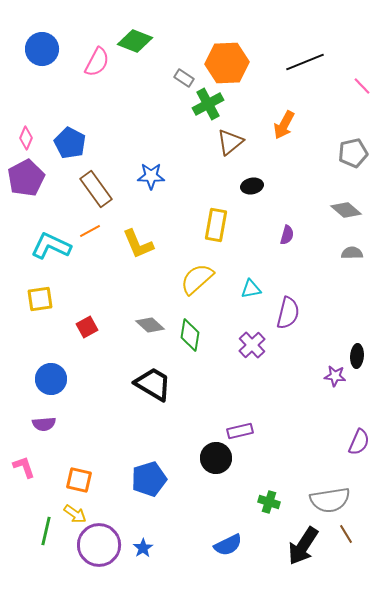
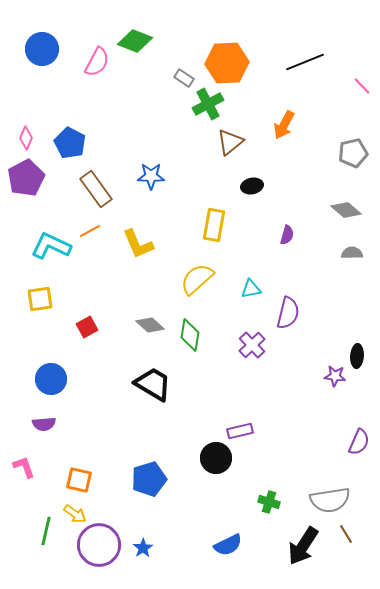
yellow rectangle at (216, 225): moved 2 px left
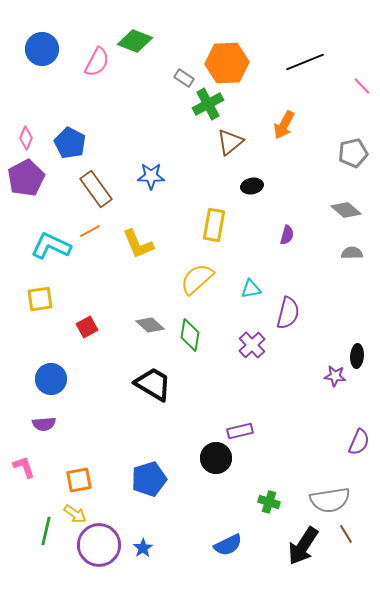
orange square at (79, 480): rotated 24 degrees counterclockwise
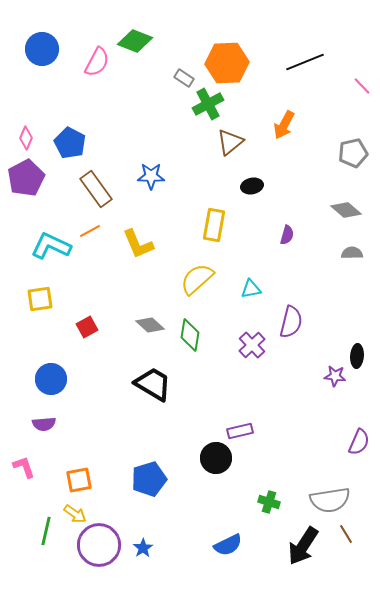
purple semicircle at (288, 313): moved 3 px right, 9 px down
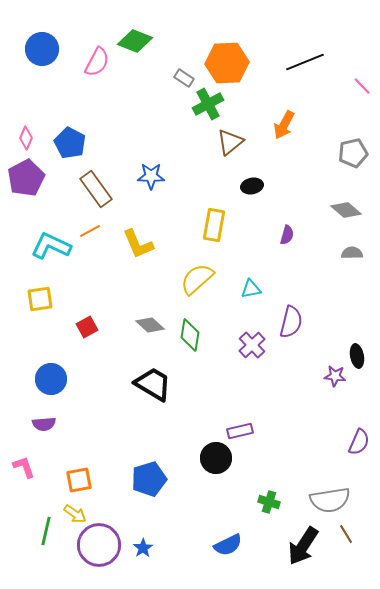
black ellipse at (357, 356): rotated 15 degrees counterclockwise
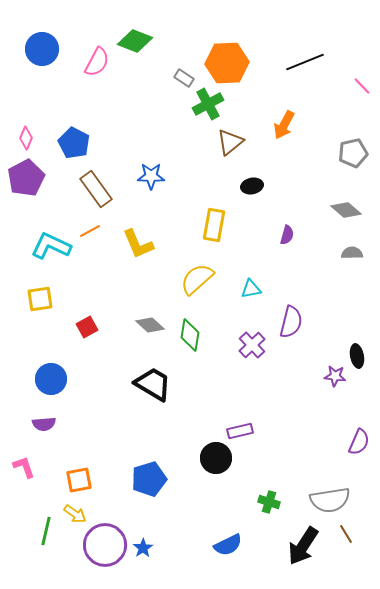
blue pentagon at (70, 143): moved 4 px right
purple circle at (99, 545): moved 6 px right
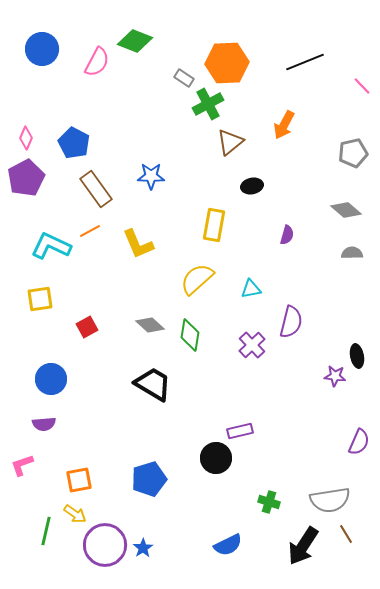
pink L-shape at (24, 467): moved 2 px left, 2 px up; rotated 90 degrees counterclockwise
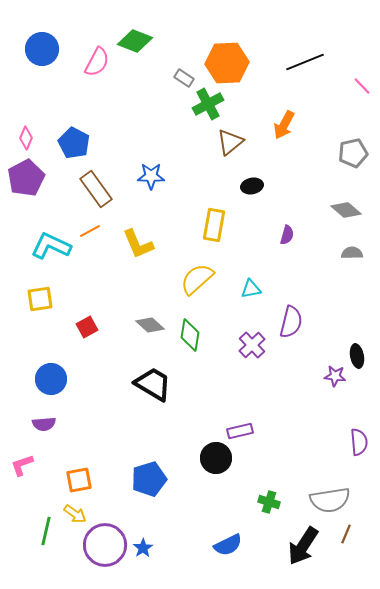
purple semicircle at (359, 442): rotated 28 degrees counterclockwise
brown line at (346, 534): rotated 54 degrees clockwise
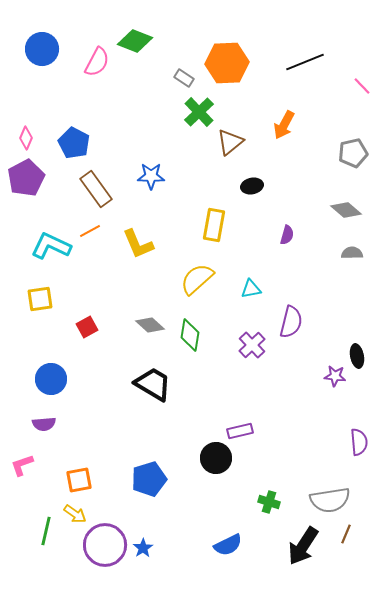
green cross at (208, 104): moved 9 px left, 8 px down; rotated 16 degrees counterclockwise
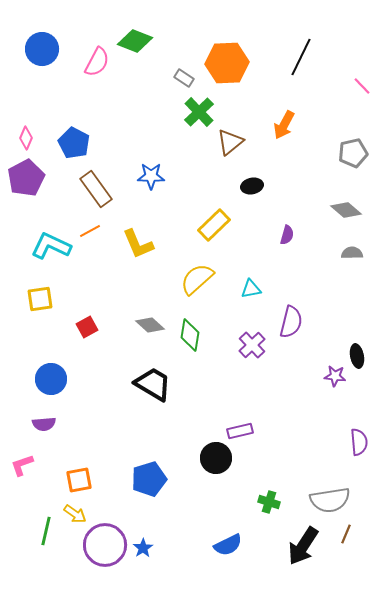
black line at (305, 62): moved 4 px left, 5 px up; rotated 42 degrees counterclockwise
yellow rectangle at (214, 225): rotated 36 degrees clockwise
